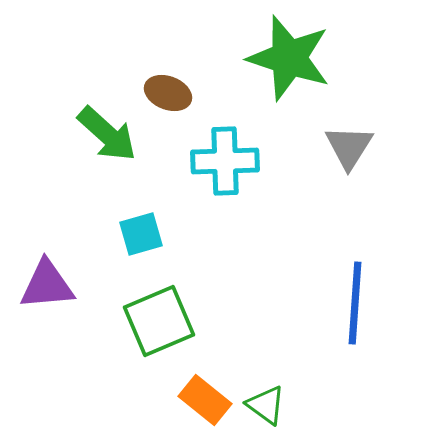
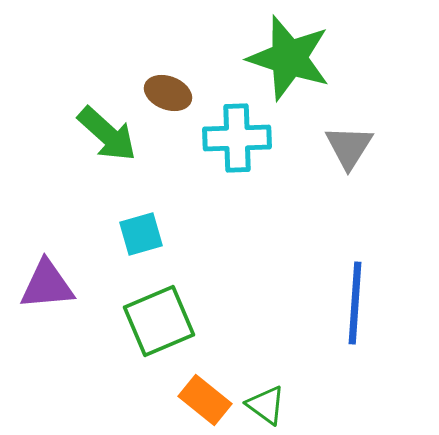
cyan cross: moved 12 px right, 23 px up
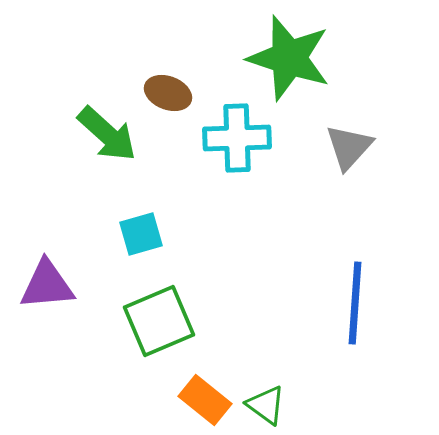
gray triangle: rotated 10 degrees clockwise
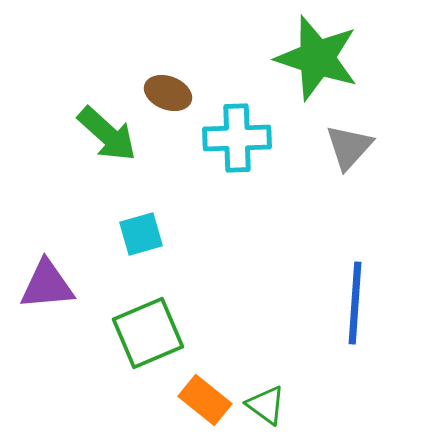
green star: moved 28 px right
green square: moved 11 px left, 12 px down
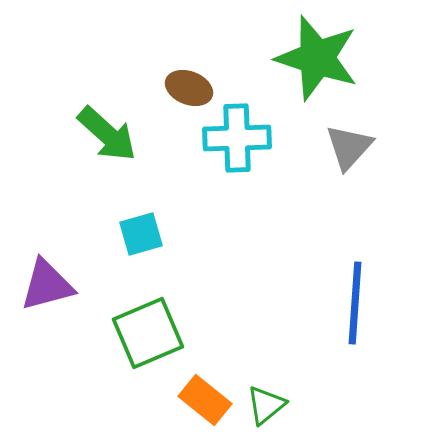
brown ellipse: moved 21 px right, 5 px up
purple triangle: rotated 10 degrees counterclockwise
green triangle: rotated 45 degrees clockwise
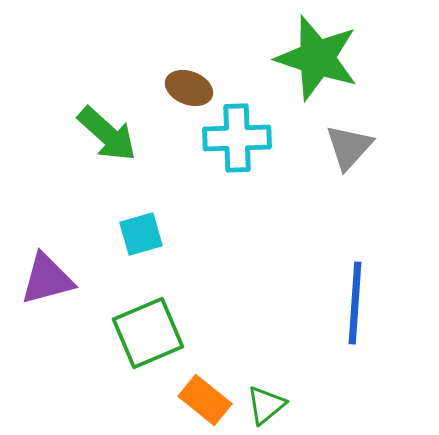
purple triangle: moved 6 px up
